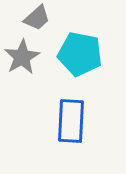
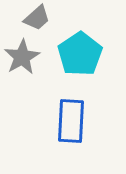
cyan pentagon: rotated 27 degrees clockwise
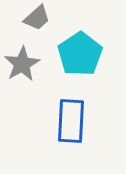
gray star: moved 7 px down
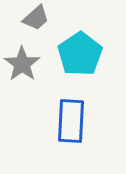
gray trapezoid: moved 1 px left
gray star: rotated 6 degrees counterclockwise
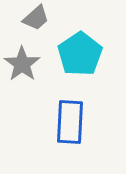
blue rectangle: moved 1 px left, 1 px down
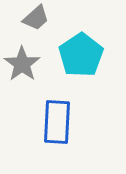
cyan pentagon: moved 1 px right, 1 px down
blue rectangle: moved 13 px left
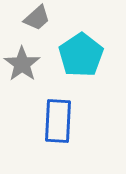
gray trapezoid: moved 1 px right
blue rectangle: moved 1 px right, 1 px up
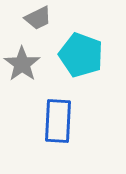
gray trapezoid: moved 1 px right; rotated 16 degrees clockwise
cyan pentagon: rotated 18 degrees counterclockwise
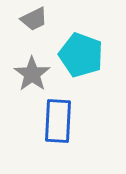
gray trapezoid: moved 4 px left, 1 px down
gray star: moved 10 px right, 10 px down
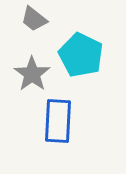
gray trapezoid: rotated 64 degrees clockwise
cyan pentagon: rotated 6 degrees clockwise
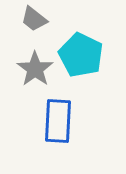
gray star: moved 3 px right, 5 px up
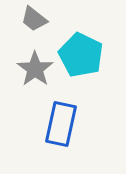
blue rectangle: moved 3 px right, 3 px down; rotated 9 degrees clockwise
